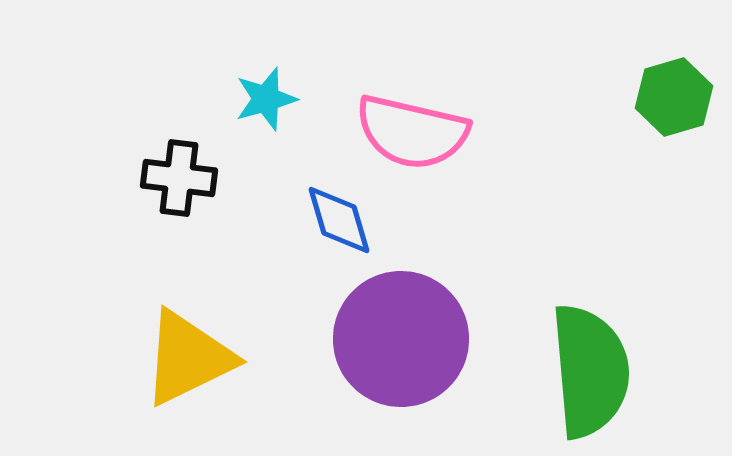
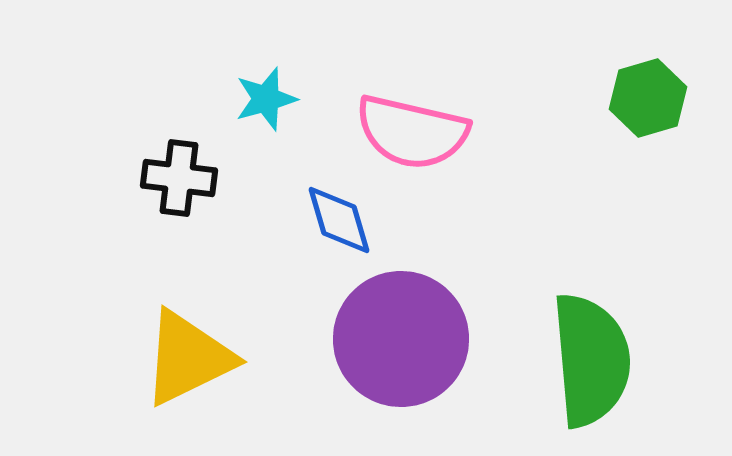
green hexagon: moved 26 px left, 1 px down
green semicircle: moved 1 px right, 11 px up
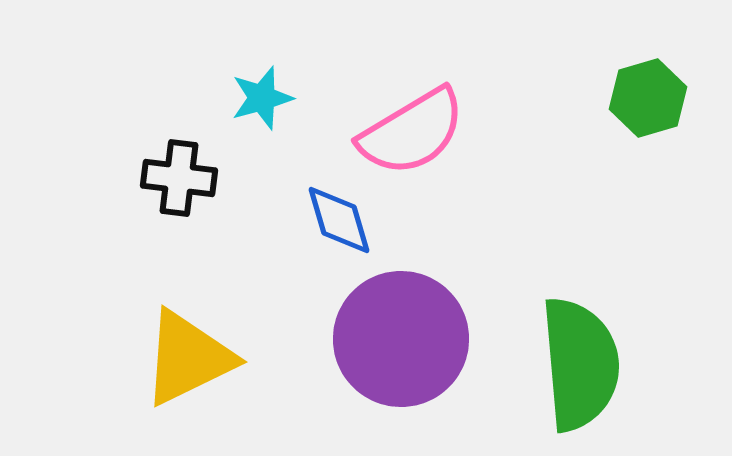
cyan star: moved 4 px left, 1 px up
pink semicircle: rotated 44 degrees counterclockwise
green semicircle: moved 11 px left, 4 px down
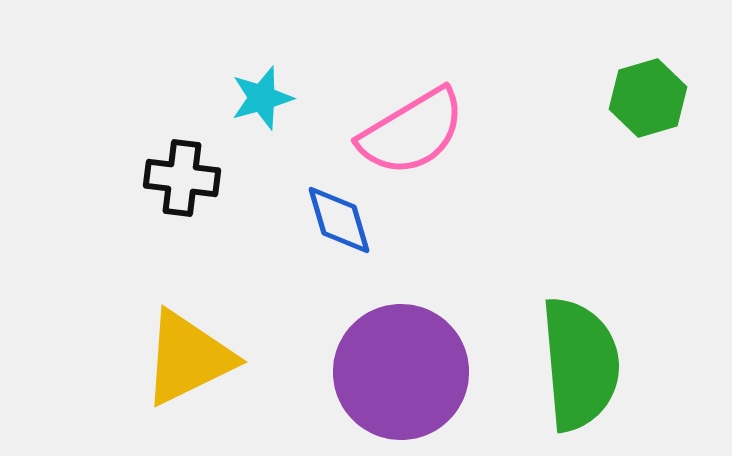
black cross: moved 3 px right
purple circle: moved 33 px down
